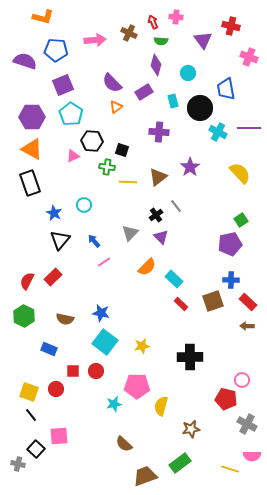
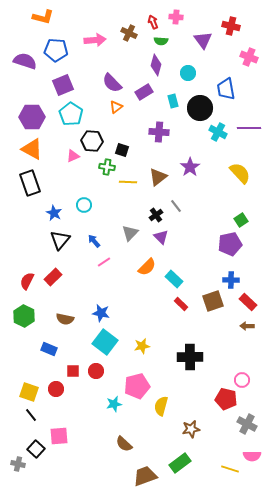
pink pentagon at (137, 386): rotated 15 degrees counterclockwise
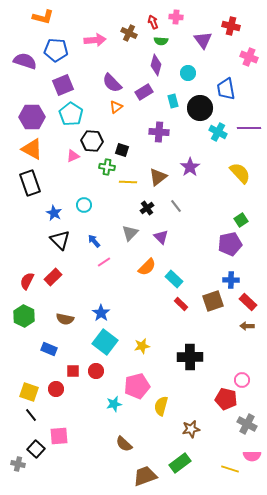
black cross at (156, 215): moved 9 px left, 7 px up
black triangle at (60, 240): rotated 25 degrees counterclockwise
blue star at (101, 313): rotated 24 degrees clockwise
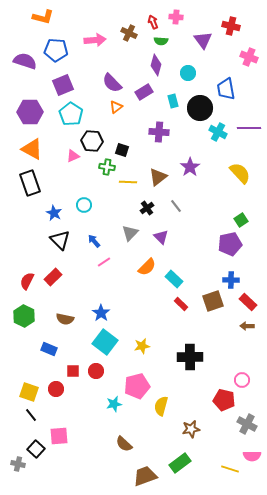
purple hexagon at (32, 117): moved 2 px left, 5 px up
red pentagon at (226, 399): moved 2 px left, 1 px down
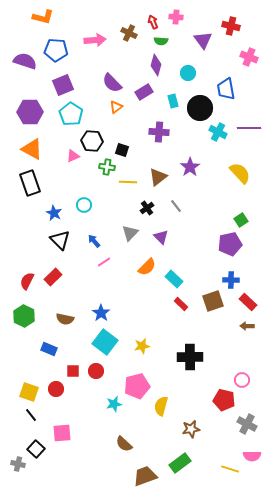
pink square at (59, 436): moved 3 px right, 3 px up
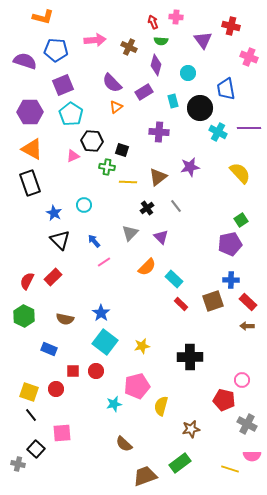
brown cross at (129, 33): moved 14 px down
purple star at (190, 167): rotated 24 degrees clockwise
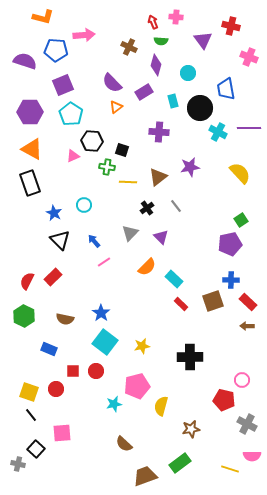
pink arrow at (95, 40): moved 11 px left, 5 px up
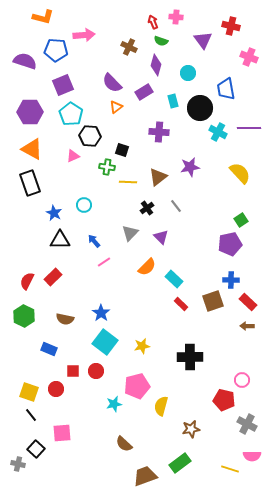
green semicircle at (161, 41): rotated 16 degrees clockwise
black hexagon at (92, 141): moved 2 px left, 5 px up
black triangle at (60, 240): rotated 45 degrees counterclockwise
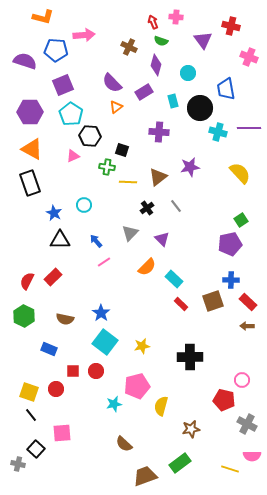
cyan cross at (218, 132): rotated 12 degrees counterclockwise
purple triangle at (161, 237): moved 1 px right, 2 px down
blue arrow at (94, 241): moved 2 px right
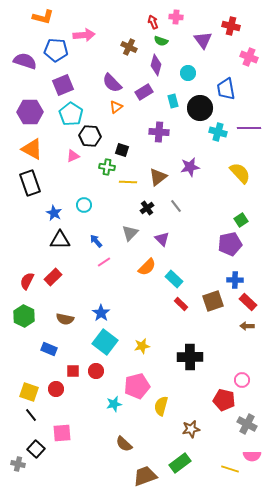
blue cross at (231, 280): moved 4 px right
